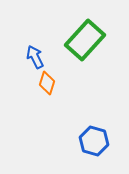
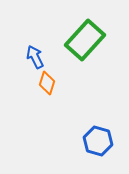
blue hexagon: moved 4 px right
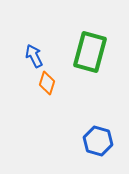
green rectangle: moved 5 px right, 12 px down; rotated 27 degrees counterclockwise
blue arrow: moved 1 px left, 1 px up
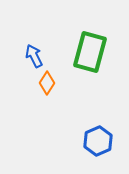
orange diamond: rotated 15 degrees clockwise
blue hexagon: rotated 20 degrees clockwise
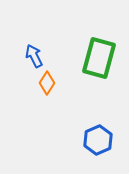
green rectangle: moved 9 px right, 6 px down
blue hexagon: moved 1 px up
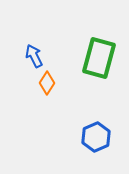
blue hexagon: moved 2 px left, 3 px up
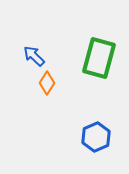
blue arrow: rotated 20 degrees counterclockwise
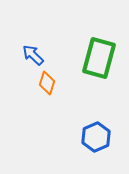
blue arrow: moved 1 px left, 1 px up
orange diamond: rotated 15 degrees counterclockwise
